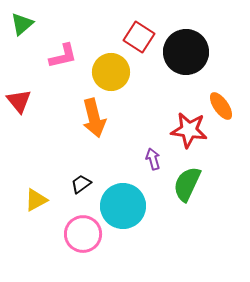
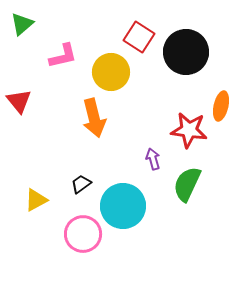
orange ellipse: rotated 48 degrees clockwise
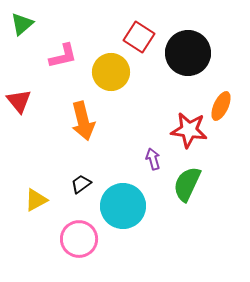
black circle: moved 2 px right, 1 px down
orange ellipse: rotated 12 degrees clockwise
orange arrow: moved 11 px left, 3 px down
pink circle: moved 4 px left, 5 px down
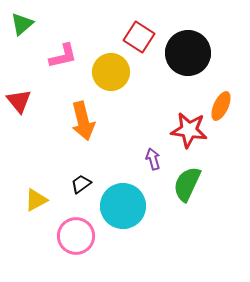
pink circle: moved 3 px left, 3 px up
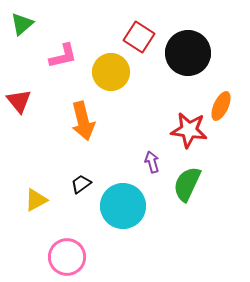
purple arrow: moved 1 px left, 3 px down
pink circle: moved 9 px left, 21 px down
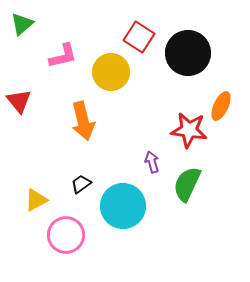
pink circle: moved 1 px left, 22 px up
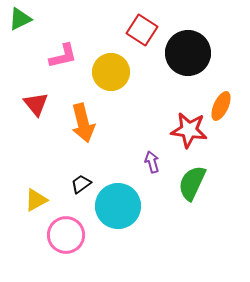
green triangle: moved 2 px left, 5 px up; rotated 15 degrees clockwise
red square: moved 3 px right, 7 px up
red triangle: moved 17 px right, 3 px down
orange arrow: moved 2 px down
green semicircle: moved 5 px right, 1 px up
cyan circle: moved 5 px left
